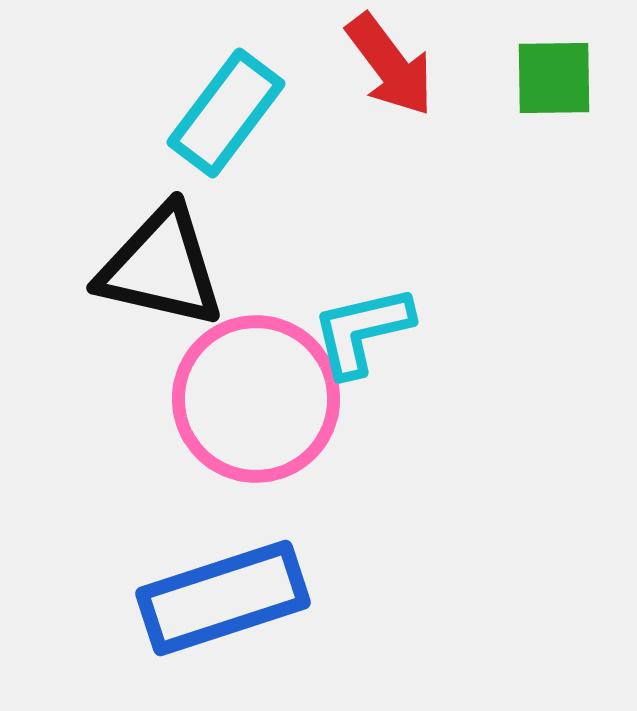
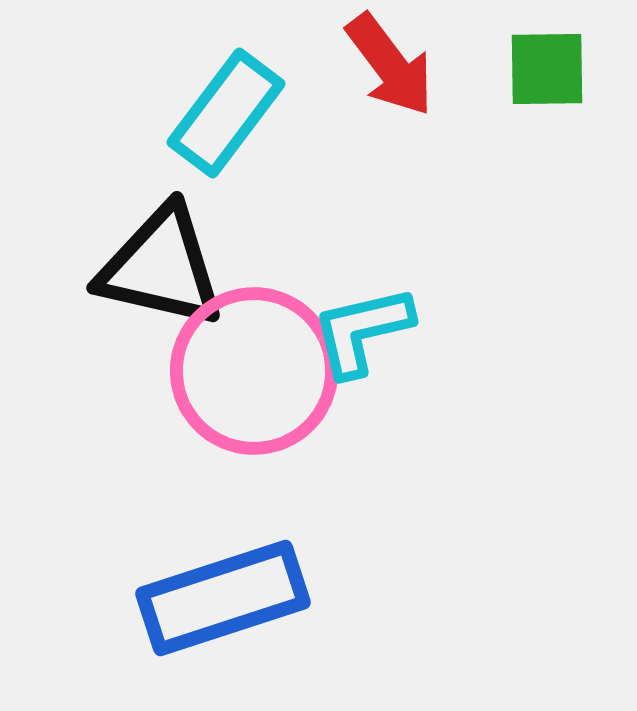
green square: moved 7 px left, 9 px up
pink circle: moved 2 px left, 28 px up
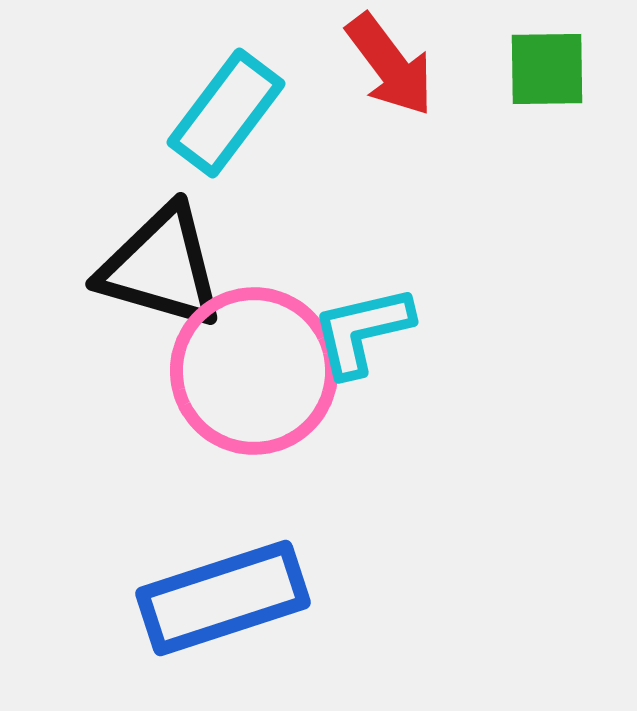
black triangle: rotated 3 degrees clockwise
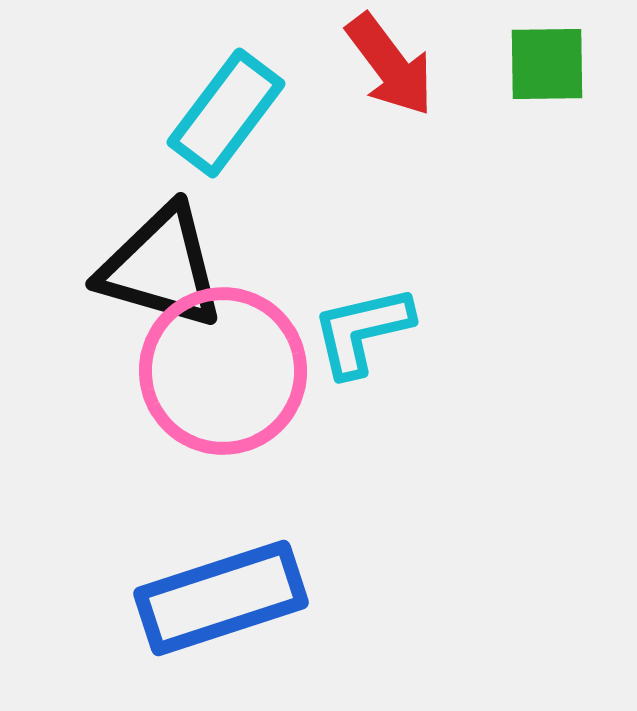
green square: moved 5 px up
pink circle: moved 31 px left
blue rectangle: moved 2 px left
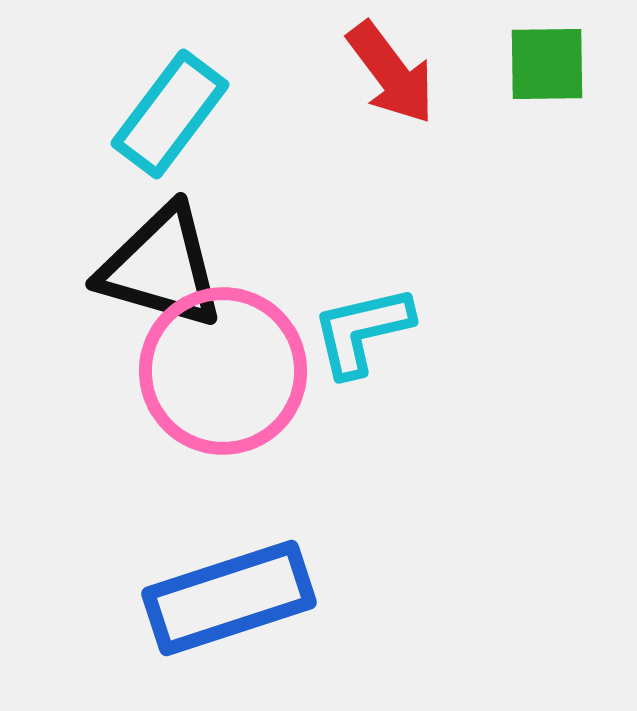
red arrow: moved 1 px right, 8 px down
cyan rectangle: moved 56 px left, 1 px down
blue rectangle: moved 8 px right
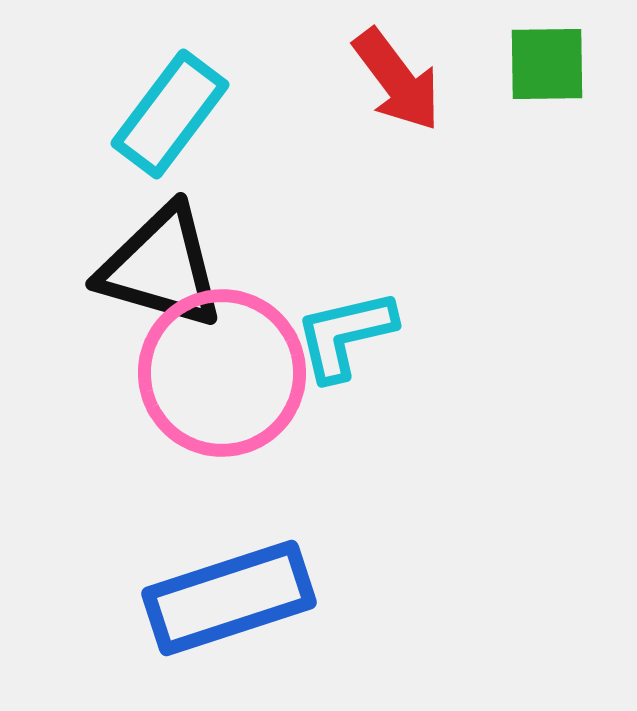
red arrow: moved 6 px right, 7 px down
cyan L-shape: moved 17 px left, 4 px down
pink circle: moved 1 px left, 2 px down
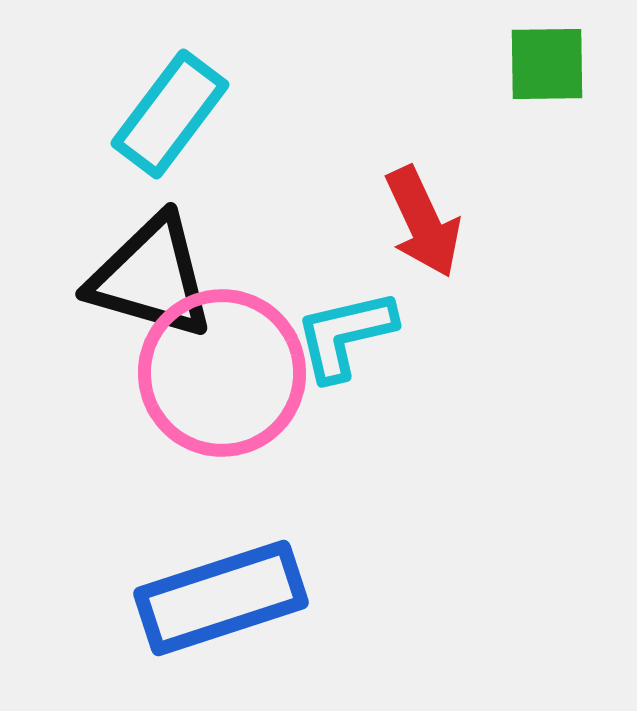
red arrow: moved 26 px right, 142 px down; rotated 12 degrees clockwise
black triangle: moved 10 px left, 10 px down
blue rectangle: moved 8 px left
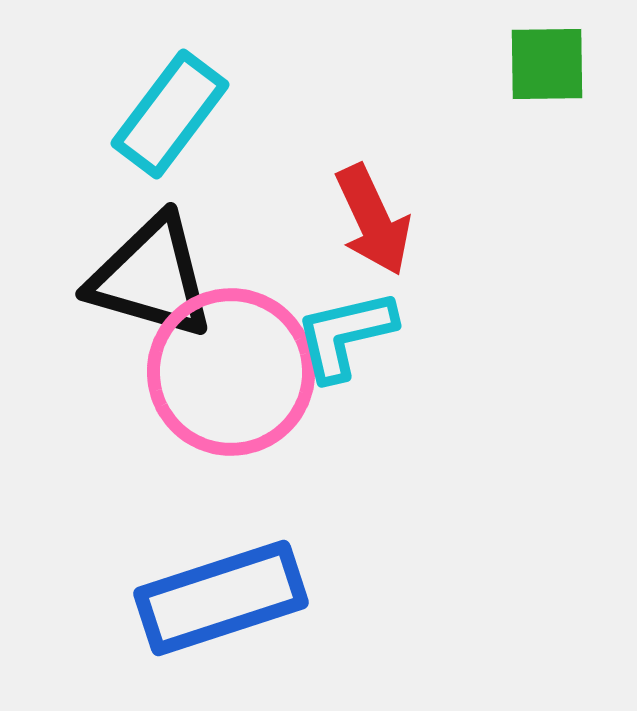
red arrow: moved 50 px left, 2 px up
pink circle: moved 9 px right, 1 px up
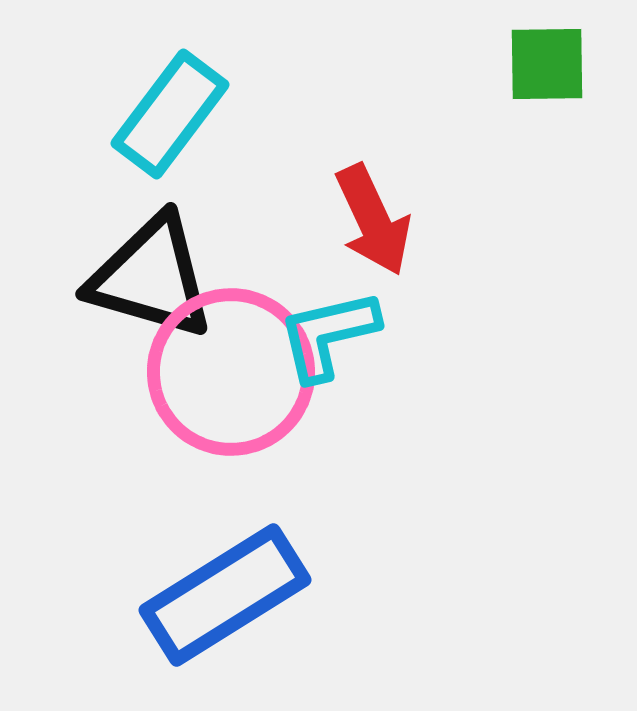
cyan L-shape: moved 17 px left
blue rectangle: moved 4 px right, 3 px up; rotated 14 degrees counterclockwise
